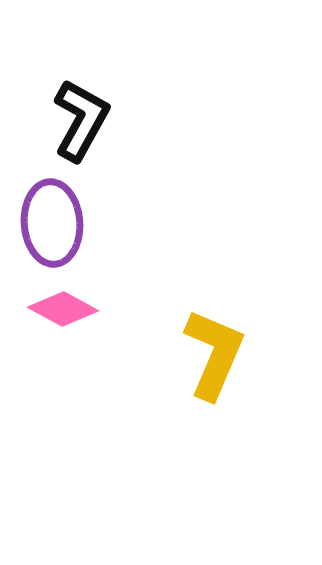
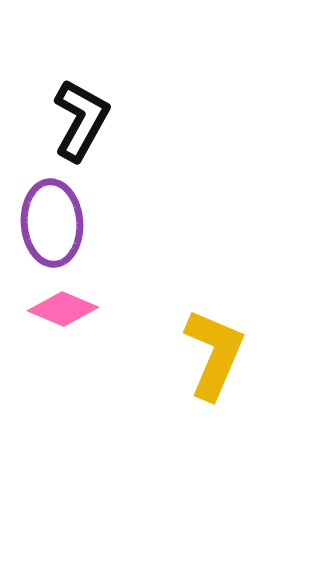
pink diamond: rotated 6 degrees counterclockwise
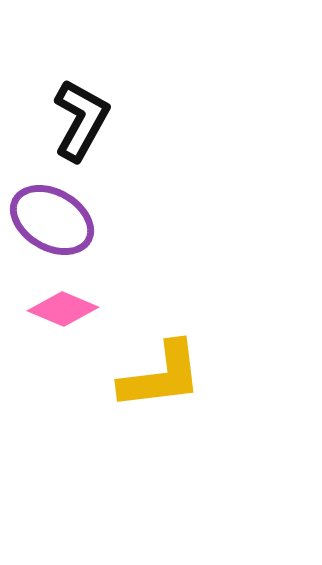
purple ellipse: moved 3 px up; rotated 56 degrees counterclockwise
yellow L-shape: moved 53 px left, 22 px down; rotated 60 degrees clockwise
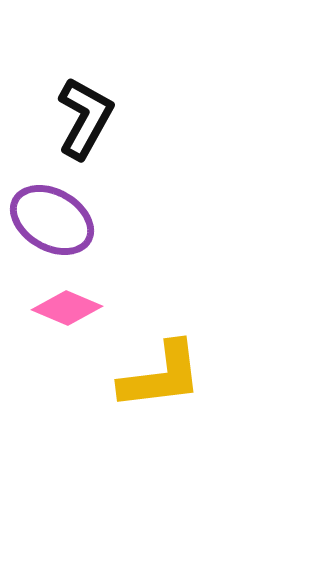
black L-shape: moved 4 px right, 2 px up
pink diamond: moved 4 px right, 1 px up
